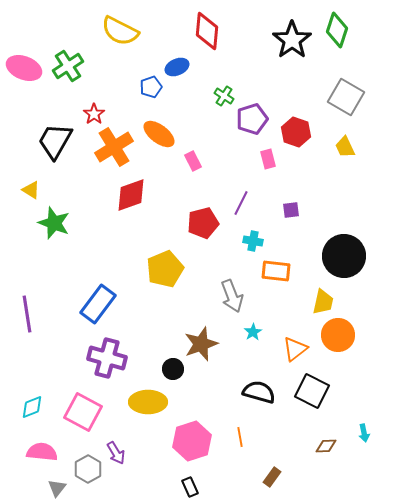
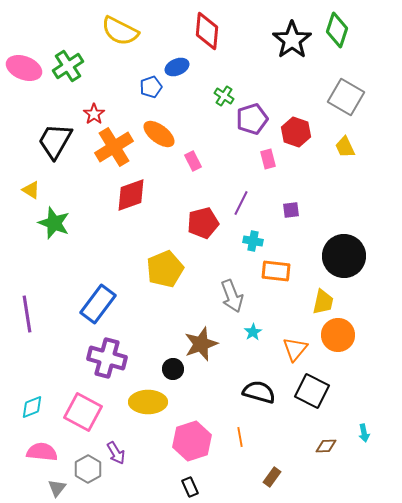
orange triangle at (295, 349): rotated 12 degrees counterclockwise
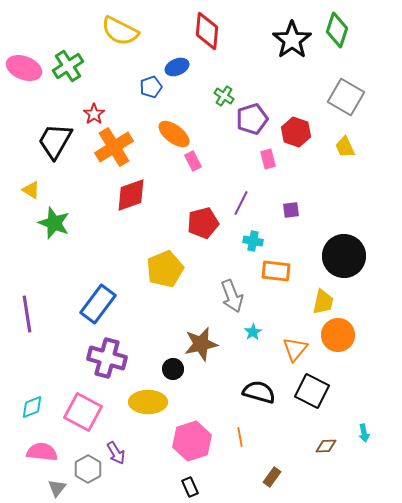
orange ellipse at (159, 134): moved 15 px right
brown star at (201, 344): rotated 8 degrees clockwise
